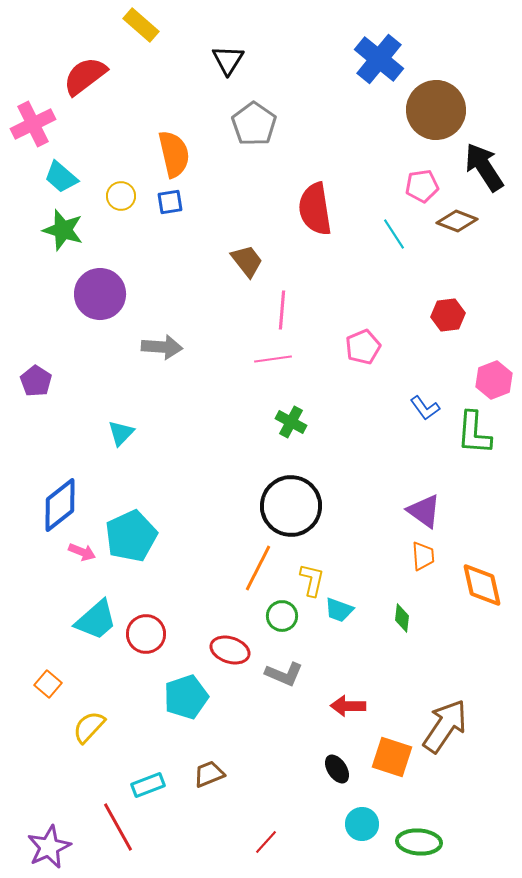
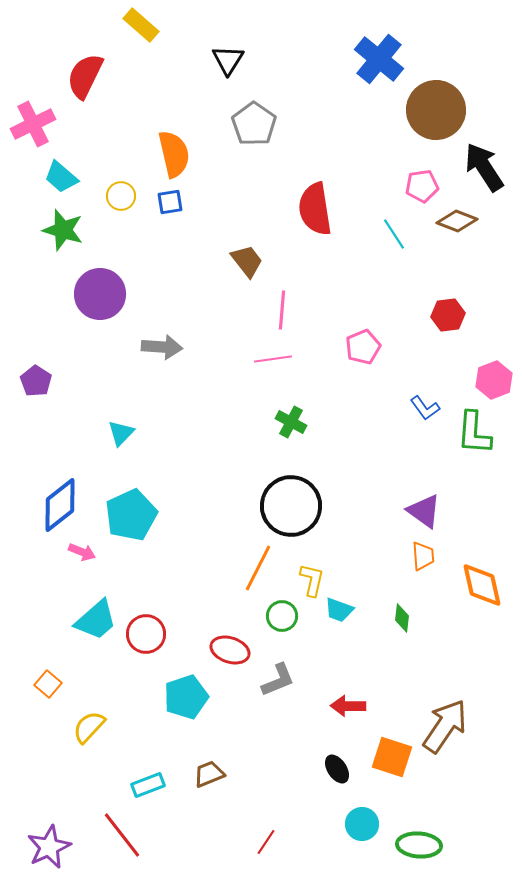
red semicircle at (85, 76): rotated 27 degrees counterclockwise
cyan pentagon at (131, 536): moved 21 px up
gray L-shape at (284, 674): moved 6 px left, 6 px down; rotated 45 degrees counterclockwise
red line at (118, 827): moved 4 px right, 8 px down; rotated 9 degrees counterclockwise
red line at (266, 842): rotated 8 degrees counterclockwise
green ellipse at (419, 842): moved 3 px down
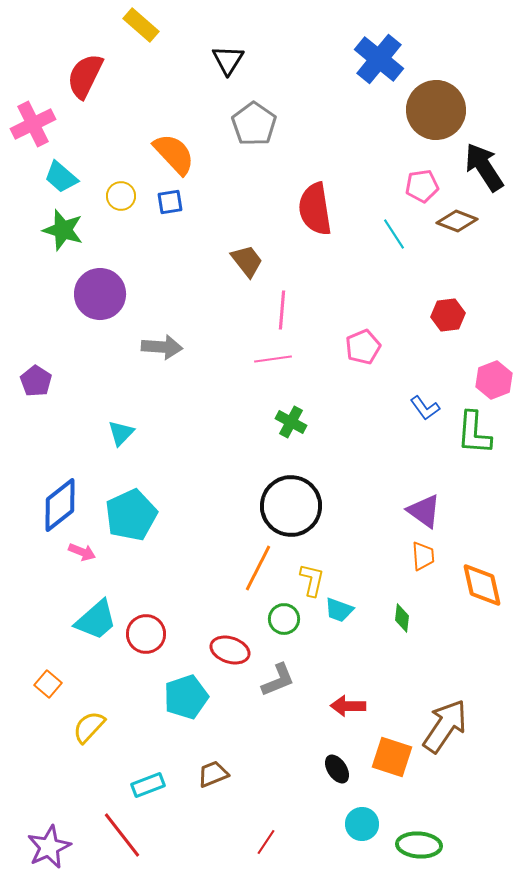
orange semicircle at (174, 154): rotated 30 degrees counterclockwise
green circle at (282, 616): moved 2 px right, 3 px down
brown trapezoid at (209, 774): moved 4 px right
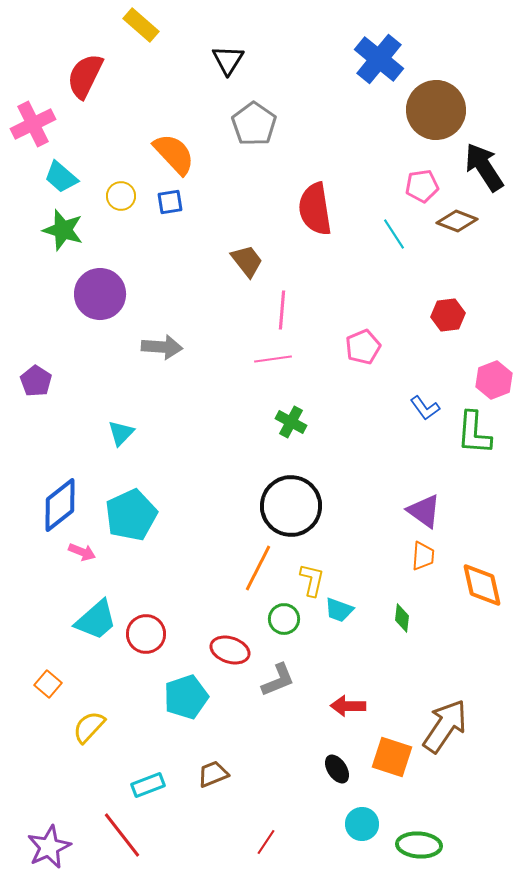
orange trapezoid at (423, 556): rotated 8 degrees clockwise
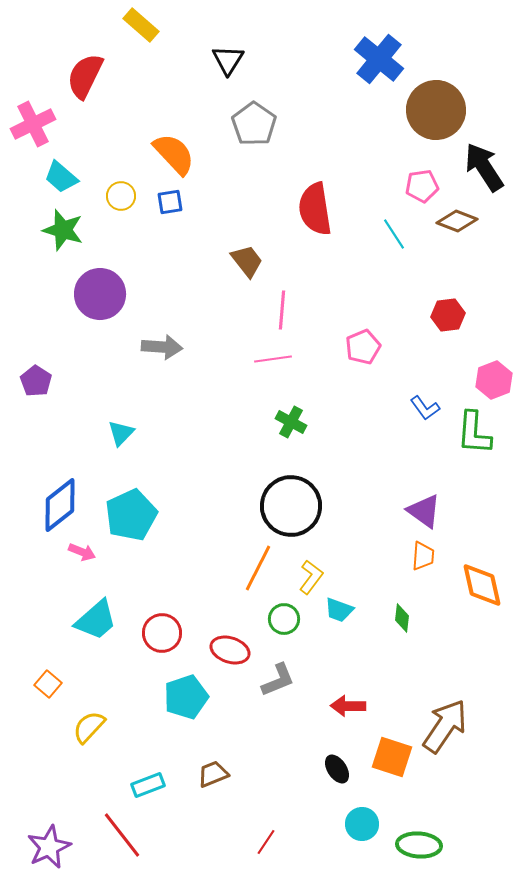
yellow L-shape at (312, 580): moved 1 px left, 3 px up; rotated 24 degrees clockwise
red circle at (146, 634): moved 16 px right, 1 px up
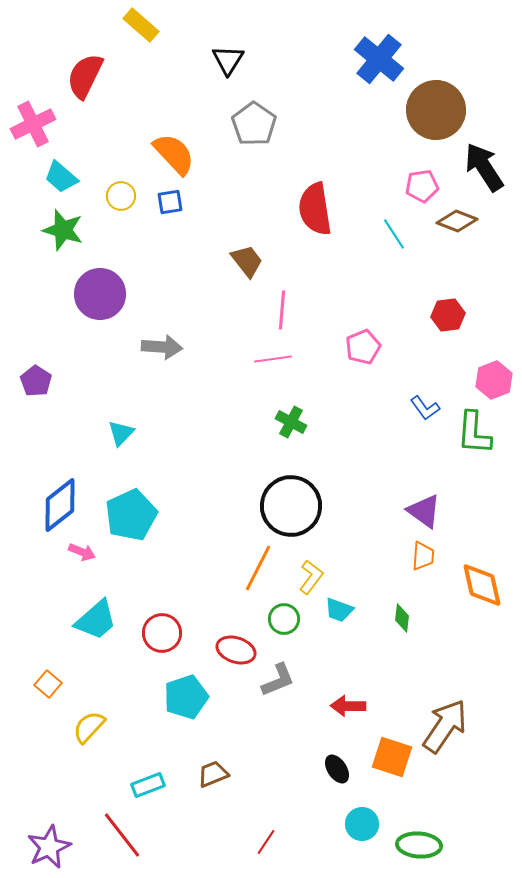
red ellipse at (230, 650): moved 6 px right
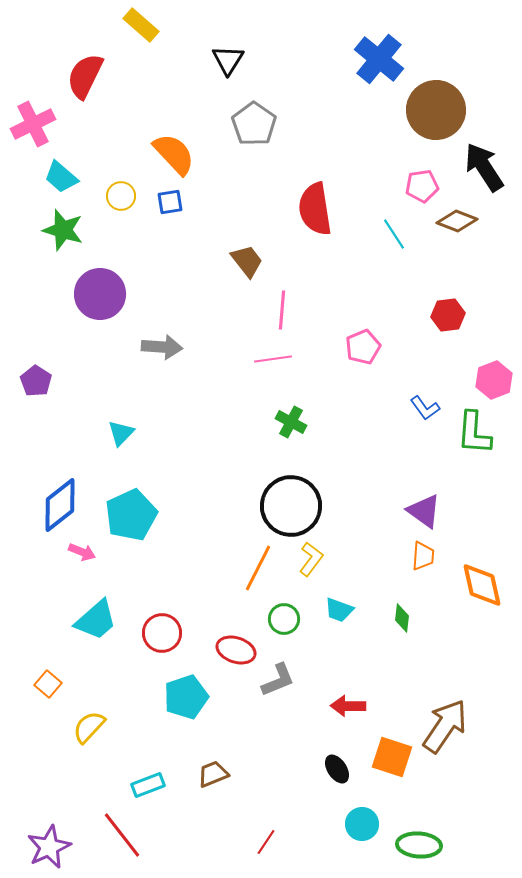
yellow L-shape at (311, 577): moved 18 px up
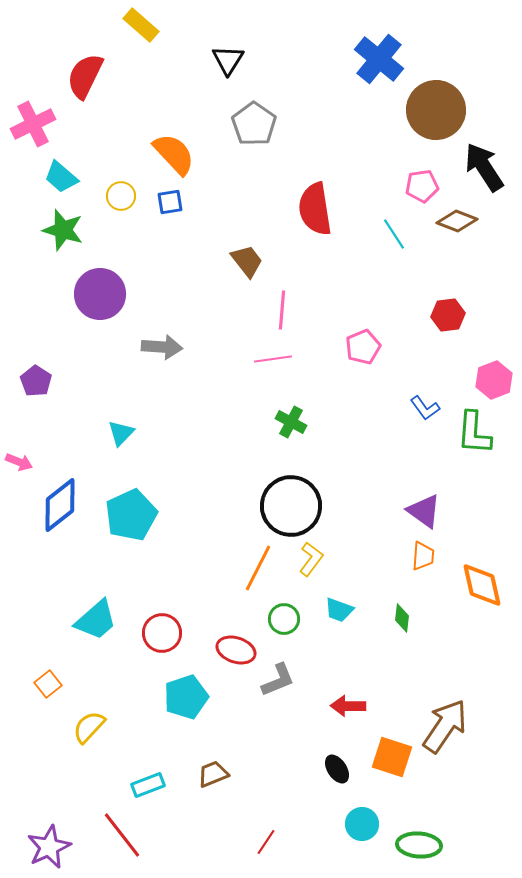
pink arrow at (82, 552): moved 63 px left, 90 px up
orange square at (48, 684): rotated 12 degrees clockwise
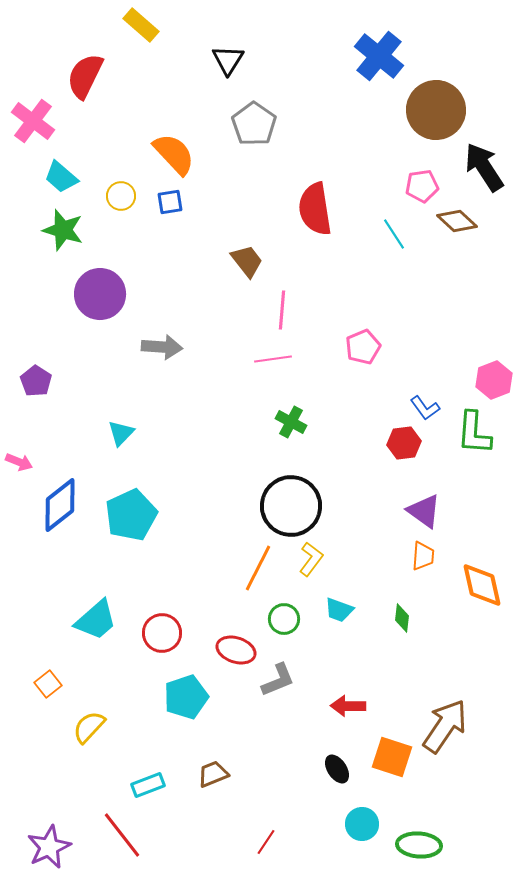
blue cross at (379, 59): moved 3 px up
pink cross at (33, 124): moved 3 px up; rotated 27 degrees counterclockwise
brown diamond at (457, 221): rotated 21 degrees clockwise
red hexagon at (448, 315): moved 44 px left, 128 px down
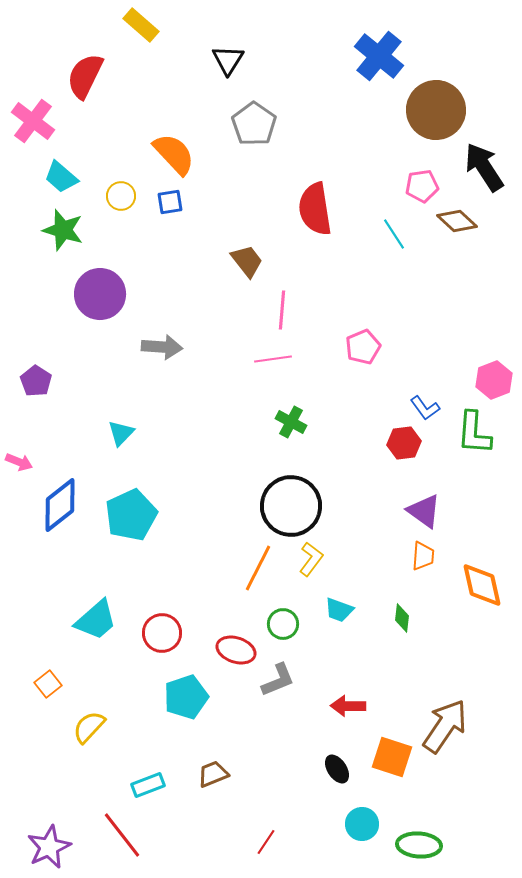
green circle at (284, 619): moved 1 px left, 5 px down
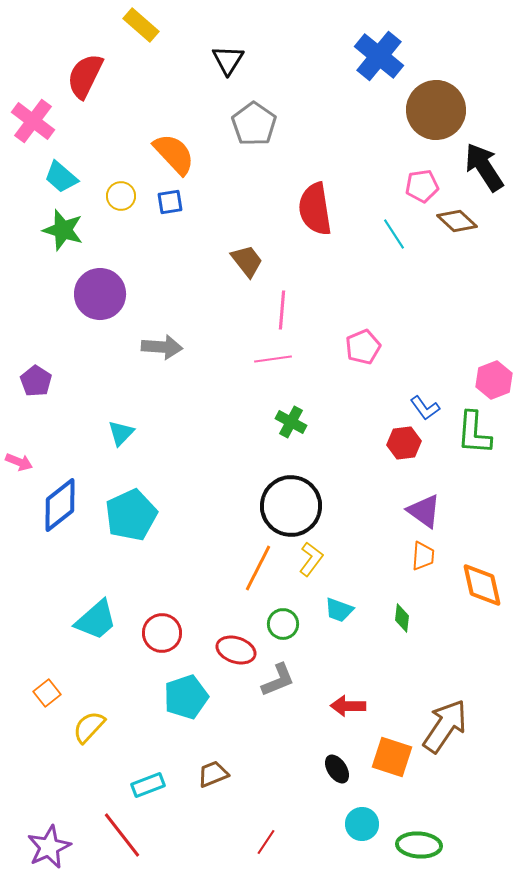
orange square at (48, 684): moved 1 px left, 9 px down
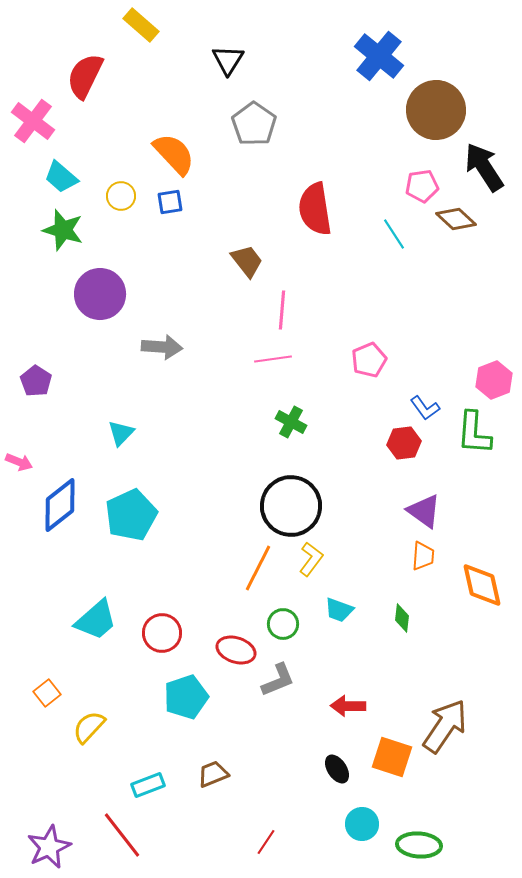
brown diamond at (457, 221): moved 1 px left, 2 px up
pink pentagon at (363, 347): moved 6 px right, 13 px down
